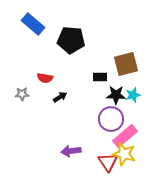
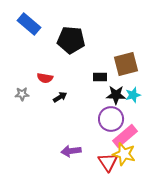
blue rectangle: moved 4 px left
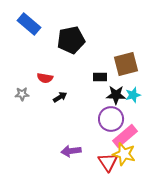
black pentagon: rotated 16 degrees counterclockwise
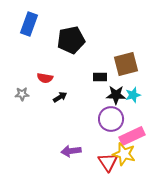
blue rectangle: rotated 70 degrees clockwise
pink rectangle: moved 7 px right; rotated 15 degrees clockwise
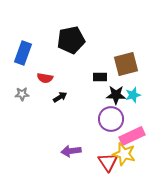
blue rectangle: moved 6 px left, 29 px down
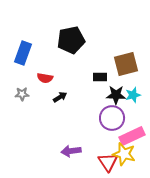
purple circle: moved 1 px right, 1 px up
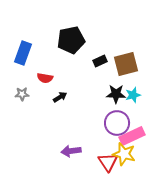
black rectangle: moved 16 px up; rotated 24 degrees counterclockwise
black star: moved 1 px up
purple circle: moved 5 px right, 5 px down
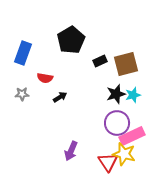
black pentagon: rotated 20 degrees counterclockwise
black star: rotated 18 degrees counterclockwise
purple arrow: rotated 60 degrees counterclockwise
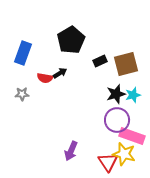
black arrow: moved 24 px up
purple circle: moved 3 px up
pink rectangle: rotated 45 degrees clockwise
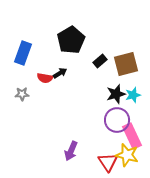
black rectangle: rotated 16 degrees counterclockwise
pink rectangle: rotated 45 degrees clockwise
yellow star: moved 3 px right, 1 px down
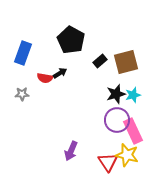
black pentagon: rotated 12 degrees counterclockwise
brown square: moved 2 px up
pink rectangle: moved 1 px right, 5 px up
